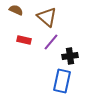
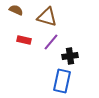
brown triangle: rotated 25 degrees counterclockwise
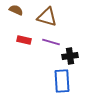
purple line: rotated 66 degrees clockwise
blue rectangle: rotated 15 degrees counterclockwise
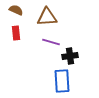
brown triangle: rotated 20 degrees counterclockwise
red rectangle: moved 8 px left, 7 px up; rotated 72 degrees clockwise
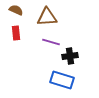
blue rectangle: moved 1 px up; rotated 70 degrees counterclockwise
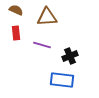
purple line: moved 9 px left, 3 px down
black cross: rotated 14 degrees counterclockwise
blue rectangle: rotated 10 degrees counterclockwise
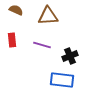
brown triangle: moved 1 px right, 1 px up
red rectangle: moved 4 px left, 7 px down
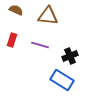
brown triangle: rotated 10 degrees clockwise
red rectangle: rotated 24 degrees clockwise
purple line: moved 2 px left
blue rectangle: rotated 25 degrees clockwise
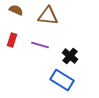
black cross: rotated 28 degrees counterclockwise
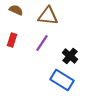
purple line: moved 2 px right, 2 px up; rotated 72 degrees counterclockwise
